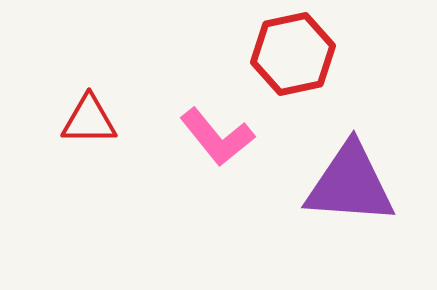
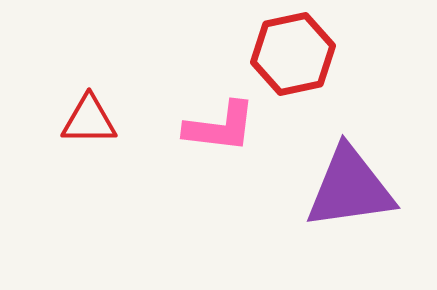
pink L-shape: moved 3 px right, 10 px up; rotated 44 degrees counterclockwise
purple triangle: moved 4 px down; rotated 12 degrees counterclockwise
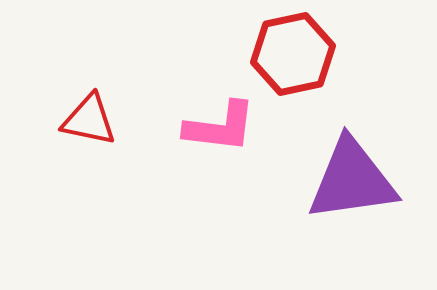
red triangle: rotated 12 degrees clockwise
purple triangle: moved 2 px right, 8 px up
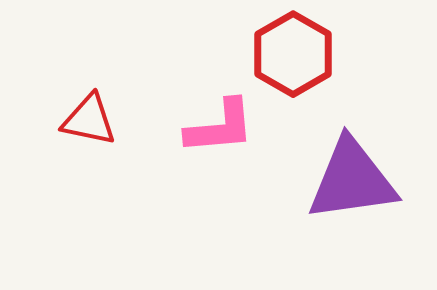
red hexagon: rotated 18 degrees counterclockwise
pink L-shape: rotated 12 degrees counterclockwise
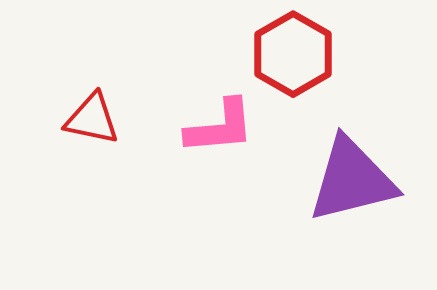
red triangle: moved 3 px right, 1 px up
purple triangle: rotated 6 degrees counterclockwise
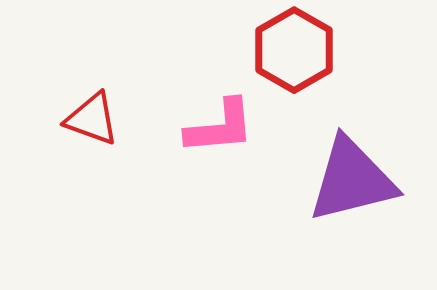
red hexagon: moved 1 px right, 4 px up
red triangle: rotated 8 degrees clockwise
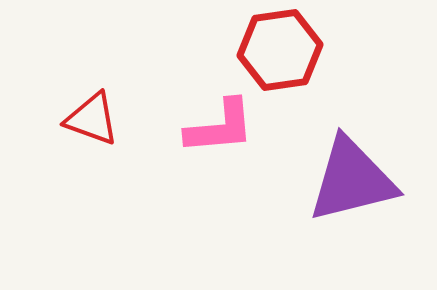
red hexagon: moved 14 px left; rotated 22 degrees clockwise
